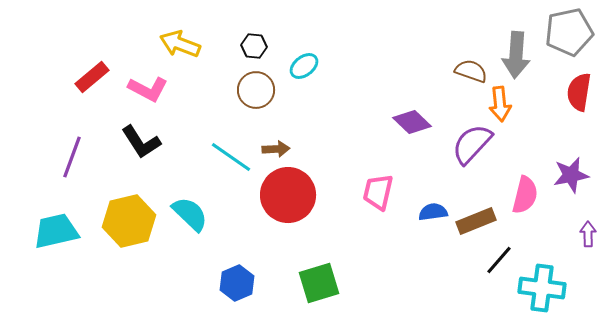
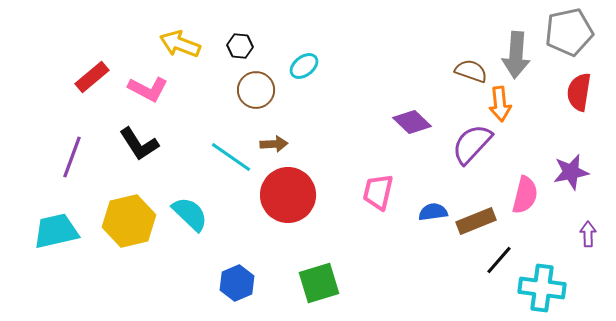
black hexagon: moved 14 px left
black L-shape: moved 2 px left, 2 px down
brown arrow: moved 2 px left, 5 px up
purple star: moved 3 px up
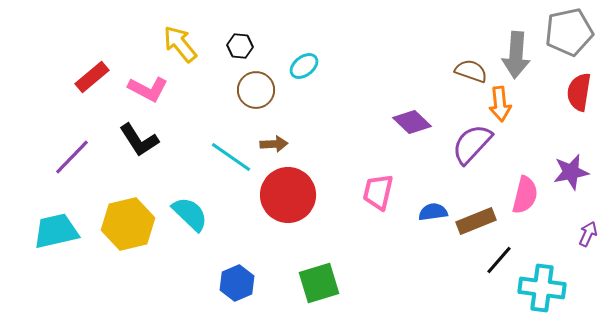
yellow arrow: rotated 30 degrees clockwise
black L-shape: moved 4 px up
purple line: rotated 24 degrees clockwise
yellow hexagon: moved 1 px left, 3 px down
purple arrow: rotated 25 degrees clockwise
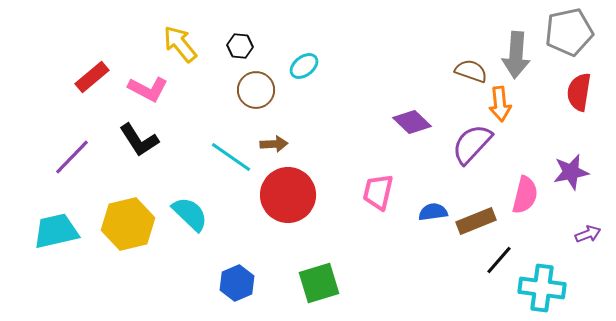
purple arrow: rotated 45 degrees clockwise
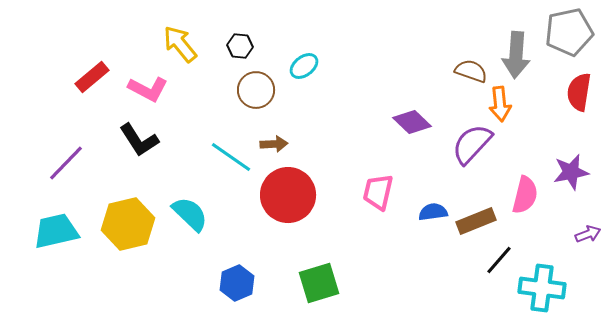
purple line: moved 6 px left, 6 px down
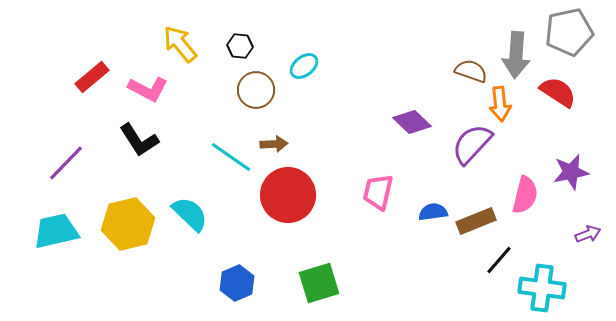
red semicircle: moved 21 px left; rotated 114 degrees clockwise
